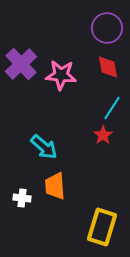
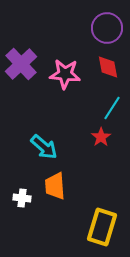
pink star: moved 4 px right, 1 px up
red star: moved 2 px left, 2 px down
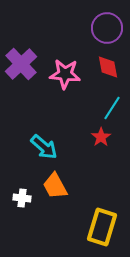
orange trapezoid: rotated 24 degrees counterclockwise
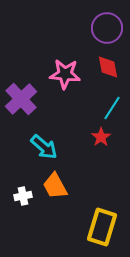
purple cross: moved 35 px down
white cross: moved 1 px right, 2 px up; rotated 18 degrees counterclockwise
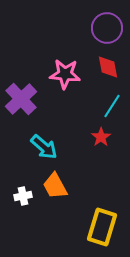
cyan line: moved 2 px up
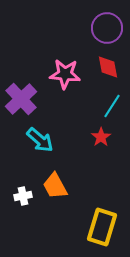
cyan arrow: moved 4 px left, 7 px up
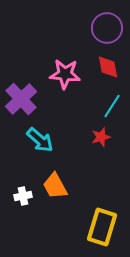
red star: rotated 18 degrees clockwise
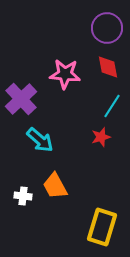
white cross: rotated 18 degrees clockwise
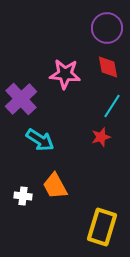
cyan arrow: rotated 8 degrees counterclockwise
